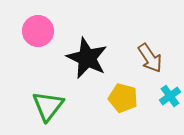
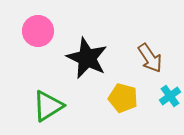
green triangle: rotated 20 degrees clockwise
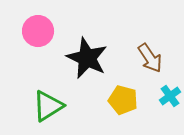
yellow pentagon: moved 2 px down
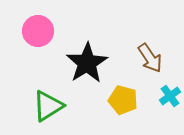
black star: moved 5 px down; rotated 15 degrees clockwise
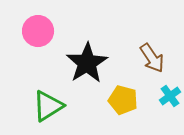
brown arrow: moved 2 px right
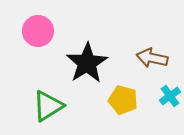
brown arrow: rotated 136 degrees clockwise
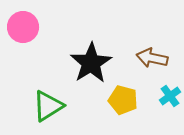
pink circle: moved 15 px left, 4 px up
black star: moved 4 px right
